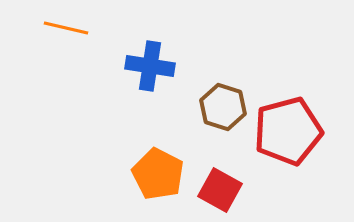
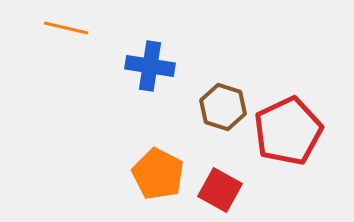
red pentagon: rotated 10 degrees counterclockwise
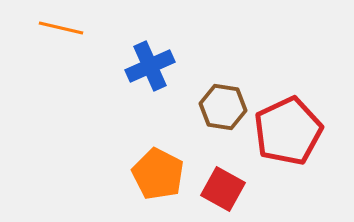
orange line: moved 5 px left
blue cross: rotated 33 degrees counterclockwise
brown hexagon: rotated 9 degrees counterclockwise
red square: moved 3 px right, 1 px up
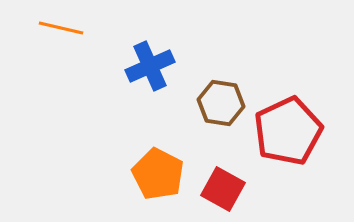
brown hexagon: moved 2 px left, 4 px up
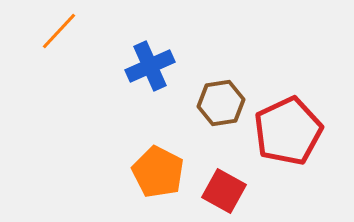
orange line: moved 2 px left, 3 px down; rotated 60 degrees counterclockwise
brown hexagon: rotated 18 degrees counterclockwise
orange pentagon: moved 2 px up
red square: moved 1 px right, 2 px down
